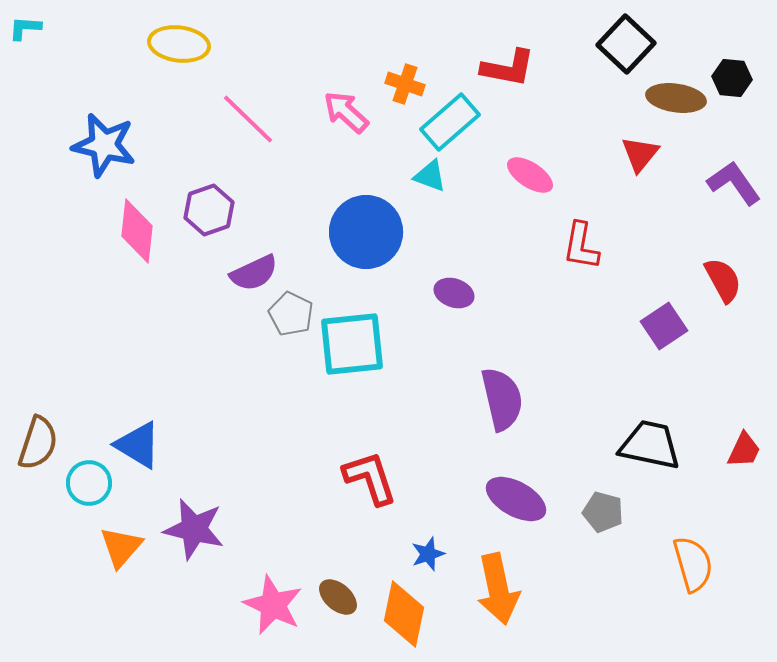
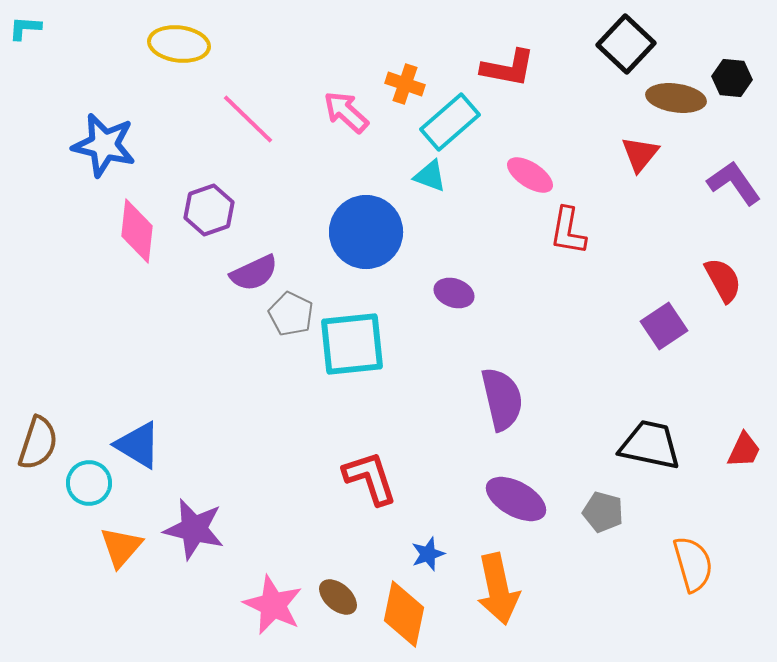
red L-shape at (581, 246): moved 13 px left, 15 px up
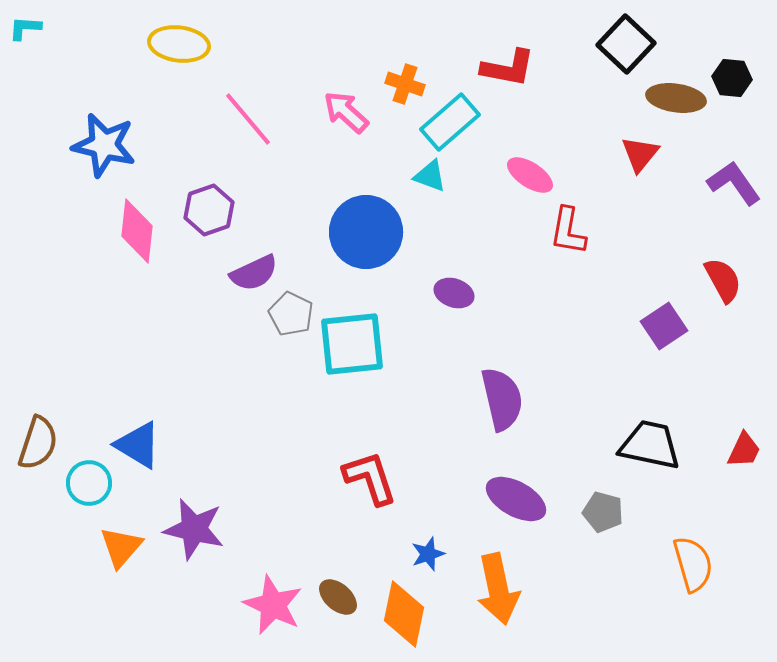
pink line at (248, 119): rotated 6 degrees clockwise
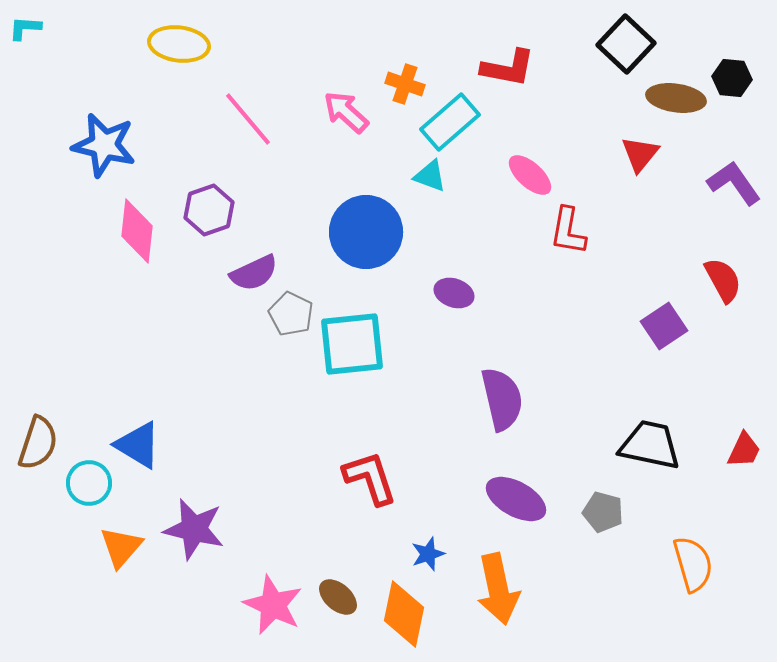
pink ellipse at (530, 175): rotated 9 degrees clockwise
